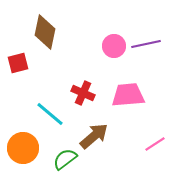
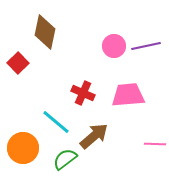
purple line: moved 2 px down
red square: rotated 30 degrees counterclockwise
cyan line: moved 6 px right, 8 px down
pink line: rotated 35 degrees clockwise
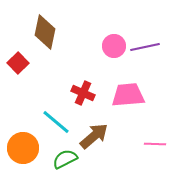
purple line: moved 1 px left, 1 px down
green semicircle: rotated 10 degrees clockwise
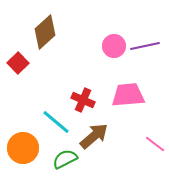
brown diamond: rotated 36 degrees clockwise
purple line: moved 1 px up
red cross: moved 7 px down
pink line: rotated 35 degrees clockwise
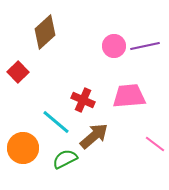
red square: moved 9 px down
pink trapezoid: moved 1 px right, 1 px down
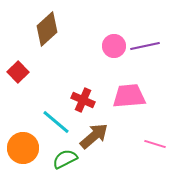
brown diamond: moved 2 px right, 3 px up
pink line: rotated 20 degrees counterclockwise
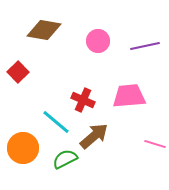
brown diamond: moved 3 px left, 1 px down; rotated 52 degrees clockwise
pink circle: moved 16 px left, 5 px up
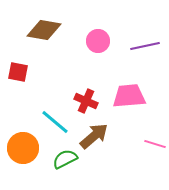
red square: rotated 35 degrees counterclockwise
red cross: moved 3 px right, 1 px down
cyan line: moved 1 px left
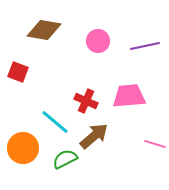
red square: rotated 10 degrees clockwise
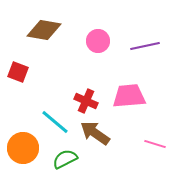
brown arrow: moved 1 px right, 3 px up; rotated 104 degrees counterclockwise
